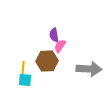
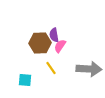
brown hexagon: moved 7 px left, 18 px up
yellow line: moved 28 px right; rotated 40 degrees counterclockwise
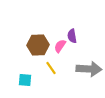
purple semicircle: moved 18 px right, 1 px down
brown hexagon: moved 2 px left, 2 px down
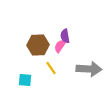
purple semicircle: moved 7 px left
